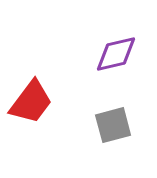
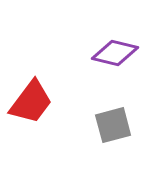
purple diamond: moved 1 px left, 1 px up; rotated 27 degrees clockwise
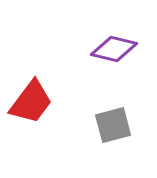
purple diamond: moved 1 px left, 4 px up
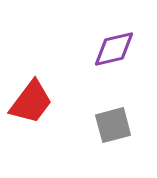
purple diamond: rotated 27 degrees counterclockwise
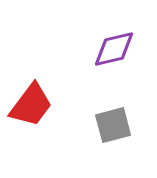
red trapezoid: moved 3 px down
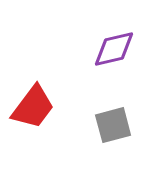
red trapezoid: moved 2 px right, 2 px down
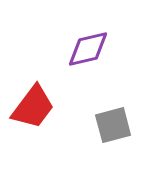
purple diamond: moved 26 px left
